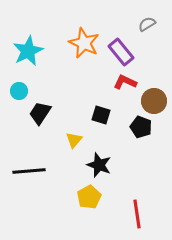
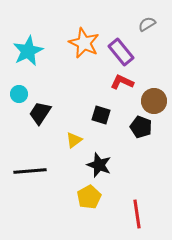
red L-shape: moved 3 px left
cyan circle: moved 3 px down
yellow triangle: rotated 12 degrees clockwise
black line: moved 1 px right
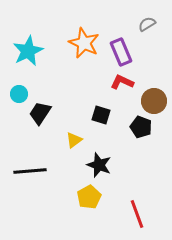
purple rectangle: rotated 16 degrees clockwise
red line: rotated 12 degrees counterclockwise
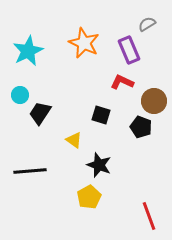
purple rectangle: moved 8 px right, 2 px up
cyan circle: moved 1 px right, 1 px down
yellow triangle: rotated 48 degrees counterclockwise
red line: moved 12 px right, 2 px down
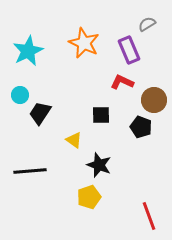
brown circle: moved 1 px up
black square: rotated 18 degrees counterclockwise
yellow pentagon: rotated 10 degrees clockwise
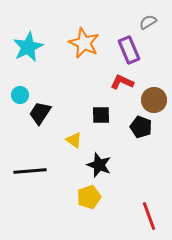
gray semicircle: moved 1 px right, 2 px up
cyan star: moved 4 px up
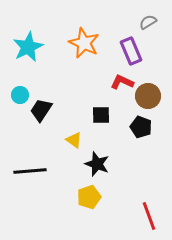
purple rectangle: moved 2 px right, 1 px down
brown circle: moved 6 px left, 4 px up
black trapezoid: moved 1 px right, 3 px up
black star: moved 2 px left, 1 px up
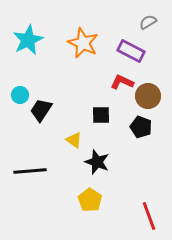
orange star: moved 1 px left
cyan star: moved 7 px up
purple rectangle: rotated 40 degrees counterclockwise
black star: moved 2 px up
yellow pentagon: moved 1 px right, 3 px down; rotated 20 degrees counterclockwise
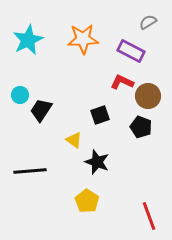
orange star: moved 4 px up; rotated 28 degrees counterclockwise
black square: moved 1 px left; rotated 18 degrees counterclockwise
yellow pentagon: moved 3 px left, 1 px down
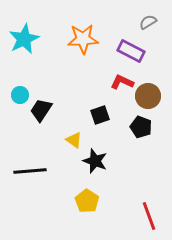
cyan star: moved 4 px left, 1 px up
black star: moved 2 px left, 1 px up
